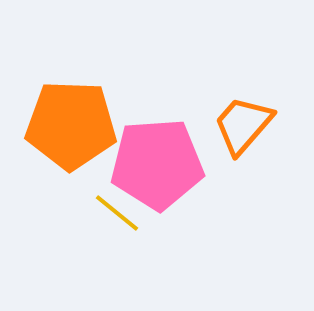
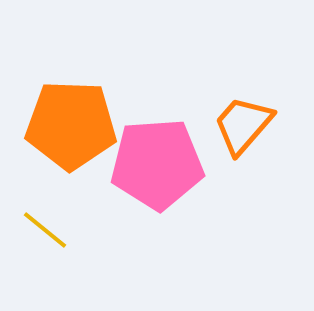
yellow line: moved 72 px left, 17 px down
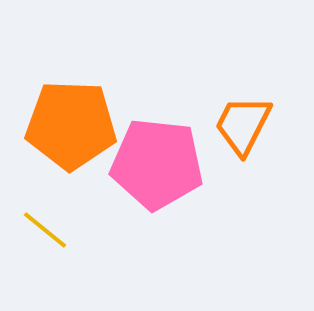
orange trapezoid: rotated 14 degrees counterclockwise
pink pentagon: rotated 10 degrees clockwise
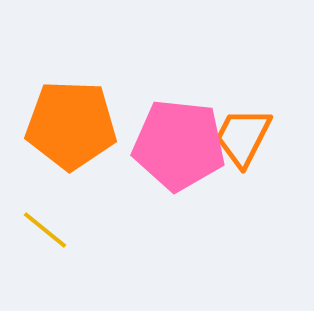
orange trapezoid: moved 12 px down
pink pentagon: moved 22 px right, 19 px up
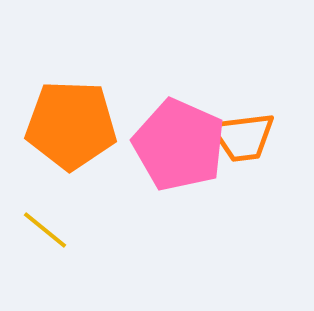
orange trapezoid: rotated 124 degrees counterclockwise
pink pentagon: rotated 18 degrees clockwise
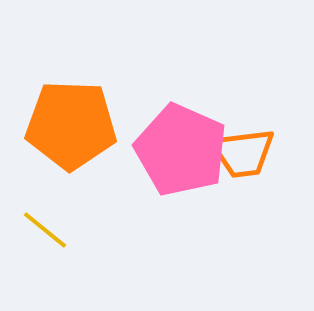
orange trapezoid: moved 16 px down
pink pentagon: moved 2 px right, 5 px down
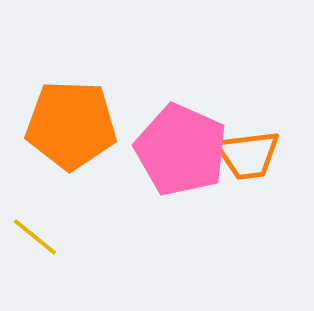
orange trapezoid: moved 5 px right, 2 px down
yellow line: moved 10 px left, 7 px down
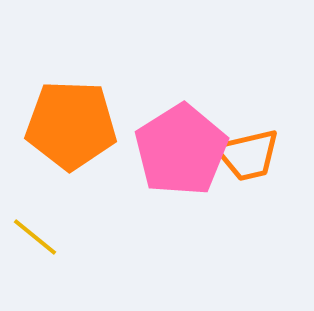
pink pentagon: rotated 16 degrees clockwise
orange trapezoid: rotated 6 degrees counterclockwise
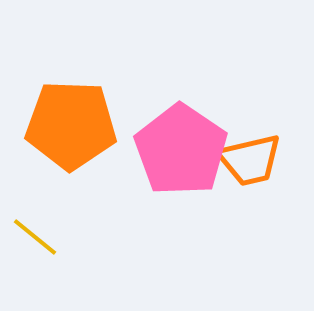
pink pentagon: rotated 6 degrees counterclockwise
orange trapezoid: moved 2 px right, 5 px down
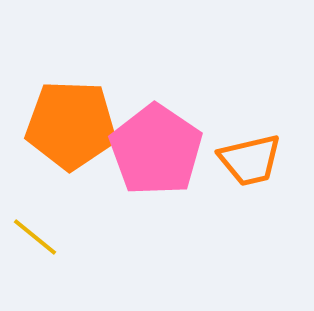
pink pentagon: moved 25 px left
